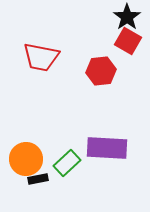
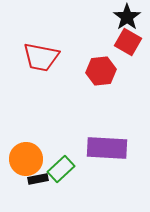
red square: moved 1 px down
green rectangle: moved 6 px left, 6 px down
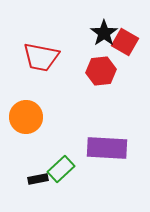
black star: moved 23 px left, 16 px down
red square: moved 3 px left
orange circle: moved 42 px up
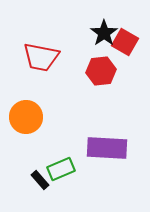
green rectangle: rotated 20 degrees clockwise
black rectangle: moved 2 px right, 1 px down; rotated 60 degrees clockwise
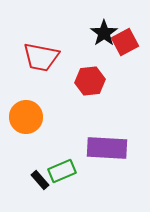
red square: rotated 32 degrees clockwise
red hexagon: moved 11 px left, 10 px down
green rectangle: moved 1 px right, 2 px down
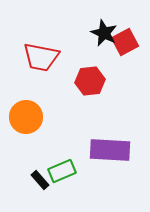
black star: rotated 12 degrees counterclockwise
purple rectangle: moved 3 px right, 2 px down
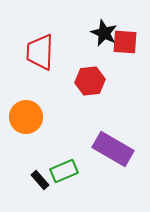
red square: rotated 32 degrees clockwise
red trapezoid: moved 1 px left, 5 px up; rotated 81 degrees clockwise
purple rectangle: moved 3 px right, 1 px up; rotated 27 degrees clockwise
green rectangle: moved 2 px right
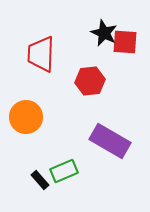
red trapezoid: moved 1 px right, 2 px down
purple rectangle: moved 3 px left, 8 px up
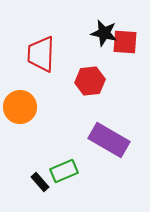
black star: rotated 12 degrees counterclockwise
orange circle: moved 6 px left, 10 px up
purple rectangle: moved 1 px left, 1 px up
black rectangle: moved 2 px down
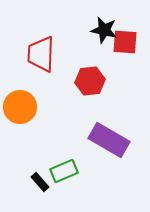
black star: moved 3 px up
